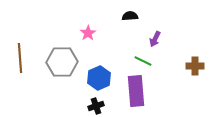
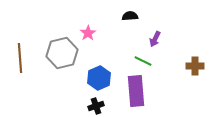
gray hexagon: moved 9 px up; rotated 12 degrees counterclockwise
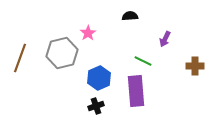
purple arrow: moved 10 px right
brown line: rotated 24 degrees clockwise
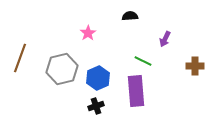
gray hexagon: moved 16 px down
blue hexagon: moved 1 px left
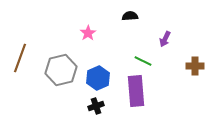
gray hexagon: moved 1 px left, 1 px down
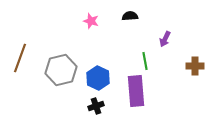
pink star: moved 3 px right, 12 px up; rotated 21 degrees counterclockwise
green line: moved 2 px right; rotated 54 degrees clockwise
blue hexagon: rotated 10 degrees counterclockwise
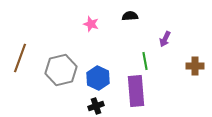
pink star: moved 3 px down
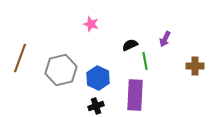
black semicircle: moved 29 px down; rotated 21 degrees counterclockwise
purple rectangle: moved 1 px left, 4 px down; rotated 8 degrees clockwise
